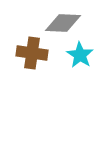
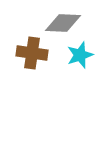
cyan star: rotated 20 degrees clockwise
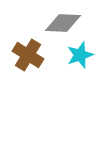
brown cross: moved 4 px left, 2 px down; rotated 24 degrees clockwise
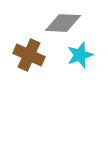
brown cross: moved 1 px right; rotated 8 degrees counterclockwise
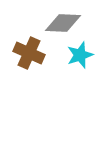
brown cross: moved 2 px up
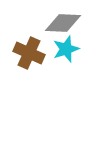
cyan star: moved 14 px left, 6 px up
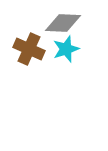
brown cross: moved 4 px up
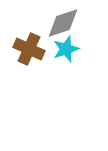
gray diamond: rotated 21 degrees counterclockwise
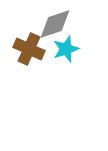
gray diamond: moved 8 px left, 1 px down
